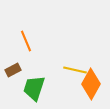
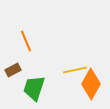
yellow line: rotated 25 degrees counterclockwise
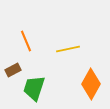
yellow line: moved 7 px left, 21 px up
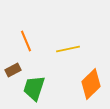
orange diamond: rotated 16 degrees clockwise
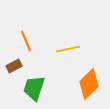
brown rectangle: moved 1 px right, 4 px up
orange diamond: moved 2 px left
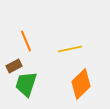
yellow line: moved 2 px right
orange diamond: moved 8 px left
green trapezoid: moved 8 px left, 4 px up
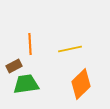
orange line: moved 4 px right, 3 px down; rotated 20 degrees clockwise
green trapezoid: rotated 64 degrees clockwise
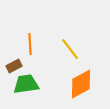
yellow line: rotated 65 degrees clockwise
orange diamond: rotated 16 degrees clockwise
